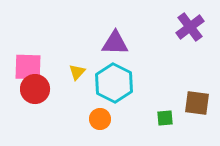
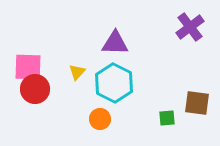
green square: moved 2 px right
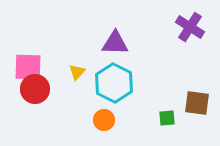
purple cross: rotated 20 degrees counterclockwise
orange circle: moved 4 px right, 1 px down
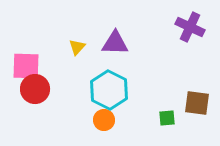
purple cross: rotated 8 degrees counterclockwise
pink square: moved 2 px left, 1 px up
yellow triangle: moved 25 px up
cyan hexagon: moved 5 px left, 7 px down
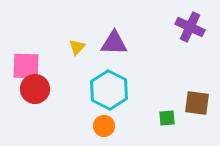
purple triangle: moved 1 px left
orange circle: moved 6 px down
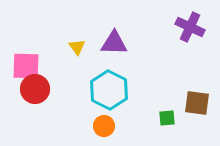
yellow triangle: rotated 18 degrees counterclockwise
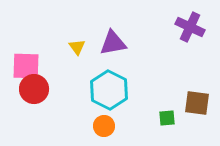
purple triangle: moved 1 px left; rotated 12 degrees counterclockwise
red circle: moved 1 px left
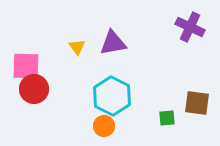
cyan hexagon: moved 3 px right, 6 px down
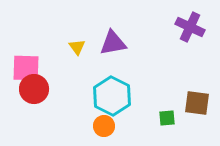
pink square: moved 2 px down
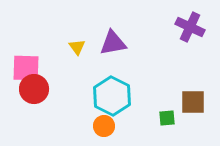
brown square: moved 4 px left, 1 px up; rotated 8 degrees counterclockwise
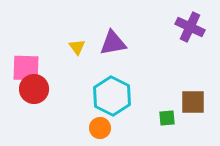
orange circle: moved 4 px left, 2 px down
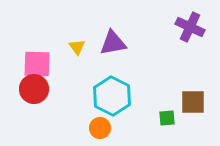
pink square: moved 11 px right, 4 px up
